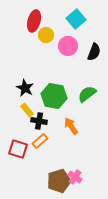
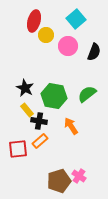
red square: rotated 24 degrees counterclockwise
pink cross: moved 4 px right, 1 px up
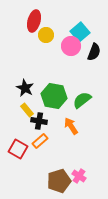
cyan square: moved 4 px right, 13 px down
pink circle: moved 3 px right
green semicircle: moved 5 px left, 6 px down
red square: rotated 36 degrees clockwise
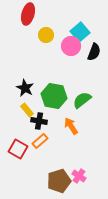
red ellipse: moved 6 px left, 7 px up
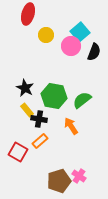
black cross: moved 2 px up
red square: moved 3 px down
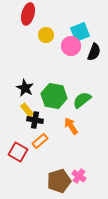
cyan square: rotated 18 degrees clockwise
black cross: moved 4 px left, 1 px down
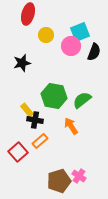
black star: moved 3 px left, 25 px up; rotated 30 degrees clockwise
red square: rotated 18 degrees clockwise
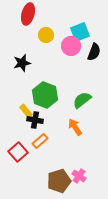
green hexagon: moved 9 px left, 1 px up; rotated 10 degrees clockwise
yellow rectangle: moved 1 px left, 1 px down
orange arrow: moved 4 px right, 1 px down
